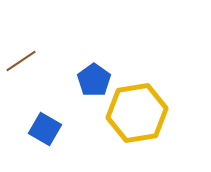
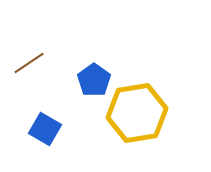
brown line: moved 8 px right, 2 px down
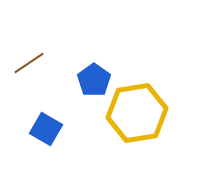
blue square: moved 1 px right
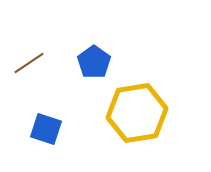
blue pentagon: moved 18 px up
blue square: rotated 12 degrees counterclockwise
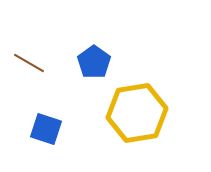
brown line: rotated 64 degrees clockwise
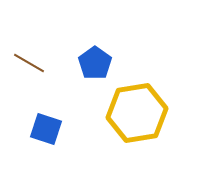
blue pentagon: moved 1 px right, 1 px down
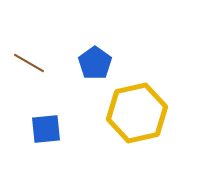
yellow hexagon: rotated 4 degrees counterclockwise
blue square: rotated 24 degrees counterclockwise
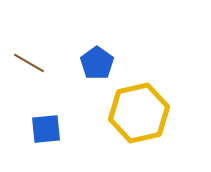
blue pentagon: moved 2 px right
yellow hexagon: moved 2 px right
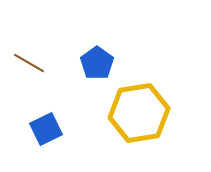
yellow hexagon: rotated 4 degrees clockwise
blue square: rotated 20 degrees counterclockwise
